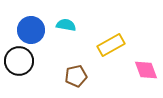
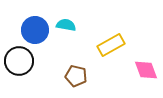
blue circle: moved 4 px right
brown pentagon: rotated 25 degrees clockwise
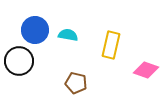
cyan semicircle: moved 2 px right, 10 px down
yellow rectangle: rotated 48 degrees counterclockwise
pink diamond: rotated 50 degrees counterclockwise
brown pentagon: moved 7 px down
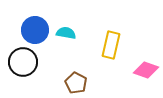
cyan semicircle: moved 2 px left, 2 px up
black circle: moved 4 px right, 1 px down
brown pentagon: rotated 15 degrees clockwise
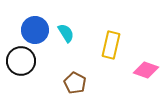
cyan semicircle: rotated 48 degrees clockwise
black circle: moved 2 px left, 1 px up
brown pentagon: moved 1 px left
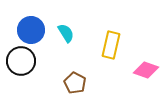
blue circle: moved 4 px left
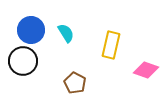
black circle: moved 2 px right
